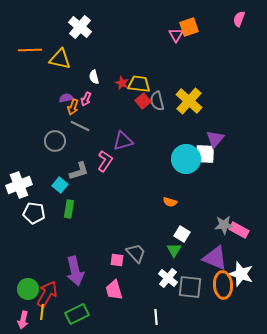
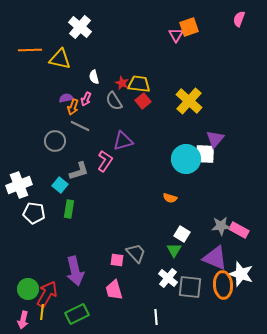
gray semicircle at (157, 101): moved 43 px left; rotated 18 degrees counterclockwise
orange semicircle at (170, 202): moved 4 px up
gray star at (224, 225): moved 3 px left, 1 px down
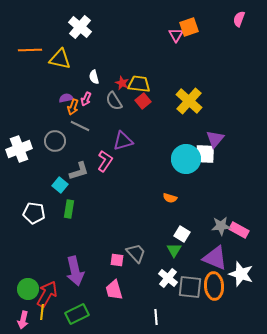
white cross at (19, 185): moved 36 px up
orange ellipse at (223, 285): moved 9 px left, 1 px down
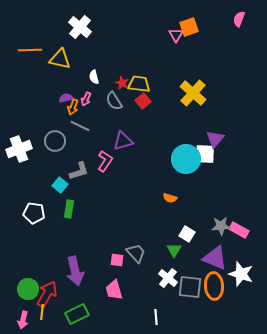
yellow cross at (189, 101): moved 4 px right, 8 px up
white square at (182, 234): moved 5 px right
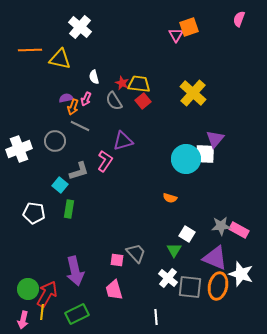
orange ellipse at (214, 286): moved 4 px right; rotated 16 degrees clockwise
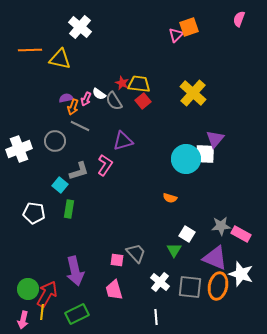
pink triangle at (176, 35): rotated 14 degrees clockwise
white semicircle at (94, 77): moved 5 px right, 17 px down; rotated 40 degrees counterclockwise
pink L-shape at (105, 161): moved 4 px down
pink rectangle at (239, 230): moved 2 px right, 4 px down
white cross at (168, 278): moved 8 px left, 4 px down
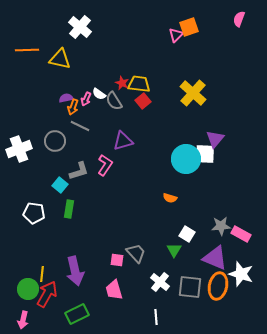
orange line at (30, 50): moved 3 px left
yellow line at (42, 312): moved 38 px up
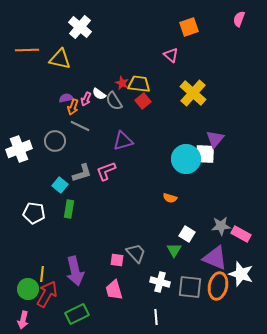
pink triangle at (176, 35): moved 5 px left, 20 px down; rotated 35 degrees counterclockwise
pink L-shape at (105, 165): moved 1 px right, 6 px down; rotated 145 degrees counterclockwise
gray L-shape at (79, 171): moved 3 px right, 2 px down
white cross at (160, 282): rotated 24 degrees counterclockwise
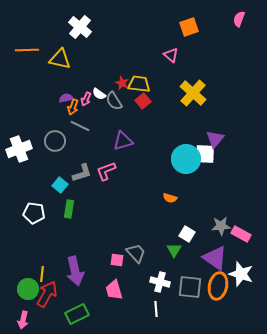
purple triangle at (215, 258): rotated 12 degrees clockwise
white line at (156, 317): moved 8 px up
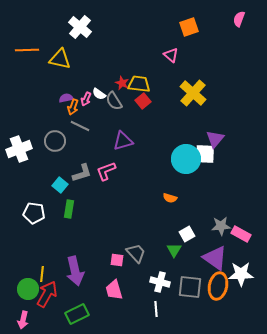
white square at (187, 234): rotated 28 degrees clockwise
white star at (241, 274): rotated 20 degrees counterclockwise
